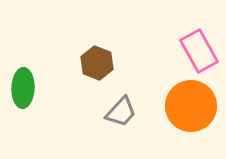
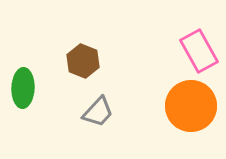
brown hexagon: moved 14 px left, 2 px up
gray trapezoid: moved 23 px left
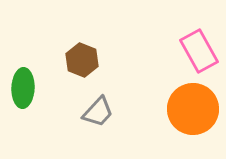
brown hexagon: moved 1 px left, 1 px up
orange circle: moved 2 px right, 3 px down
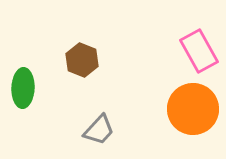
gray trapezoid: moved 1 px right, 18 px down
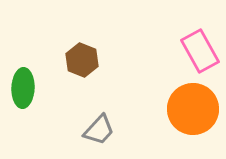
pink rectangle: moved 1 px right
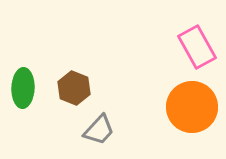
pink rectangle: moved 3 px left, 4 px up
brown hexagon: moved 8 px left, 28 px down
orange circle: moved 1 px left, 2 px up
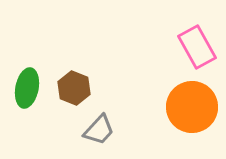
green ellipse: moved 4 px right; rotated 9 degrees clockwise
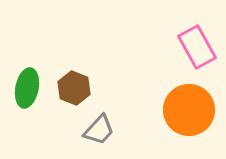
orange circle: moved 3 px left, 3 px down
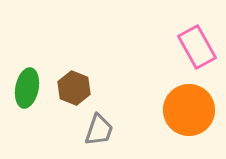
gray trapezoid: rotated 24 degrees counterclockwise
